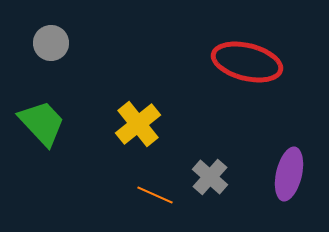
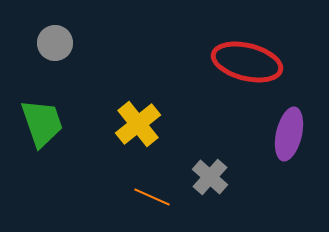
gray circle: moved 4 px right
green trapezoid: rotated 24 degrees clockwise
purple ellipse: moved 40 px up
orange line: moved 3 px left, 2 px down
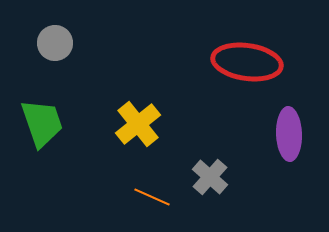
red ellipse: rotated 6 degrees counterclockwise
purple ellipse: rotated 15 degrees counterclockwise
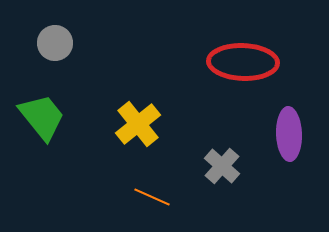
red ellipse: moved 4 px left; rotated 6 degrees counterclockwise
green trapezoid: moved 6 px up; rotated 20 degrees counterclockwise
gray cross: moved 12 px right, 11 px up
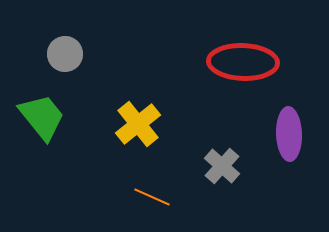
gray circle: moved 10 px right, 11 px down
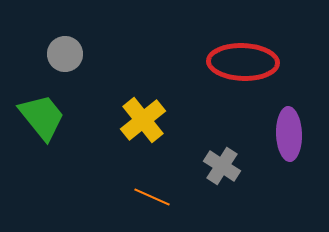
yellow cross: moved 5 px right, 4 px up
gray cross: rotated 9 degrees counterclockwise
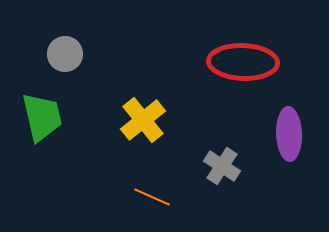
green trapezoid: rotated 26 degrees clockwise
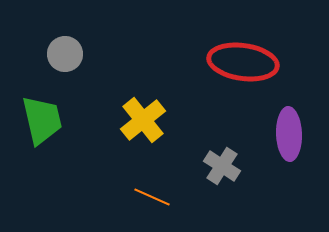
red ellipse: rotated 6 degrees clockwise
green trapezoid: moved 3 px down
